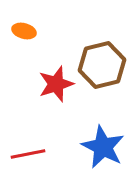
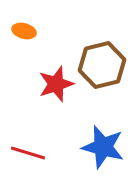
blue star: rotated 12 degrees counterclockwise
red line: moved 1 px up; rotated 28 degrees clockwise
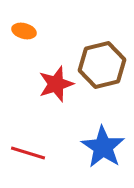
blue star: rotated 18 degrees clockwise
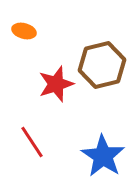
blue star: moved 9 px down
red line: moved 4 px right, 11 px up; rotated 40 degrees clockwise
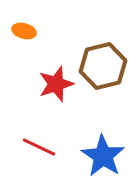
brown hexagon: moved 1 px right, 1 px down
red line: moved 7 px right, 5 px down; rotated 32 degrees counterclockwise
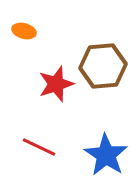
brown hexagon: rotated 9 degrees clockwise
blue star: moved 3 px right, 1 px up
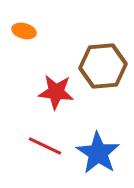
red star: moved 8 px down; rotated 24 degrees clockwise
red line: moved 6 px right, 1 px up
blue star: moved 8 px left, 2 px up
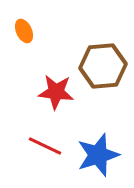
orange ellipse: rotated 50 degrees clockwise
blue star: moved 2 px down; rotated 21 degrees clockwise
